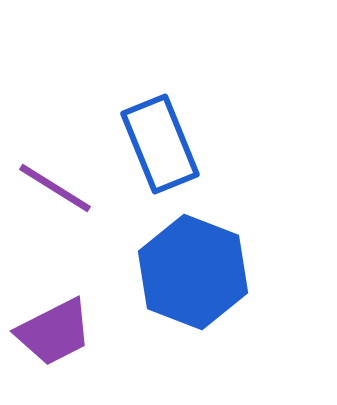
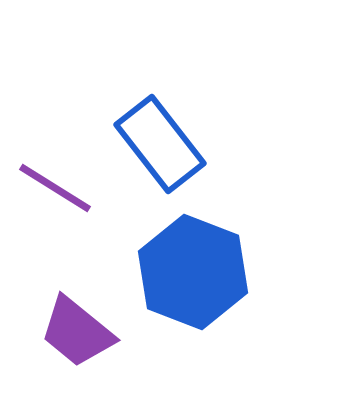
blue rectangle: rotated 16 degrees counterclockwise
purple trapezoid: moved 23 px right; rotated 66 degrees clockwise
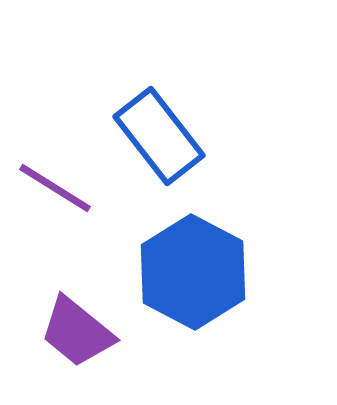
blue rectangle: moved 1 px left, 8 px up
blue hexagon: rotated 7 degrees clockwise
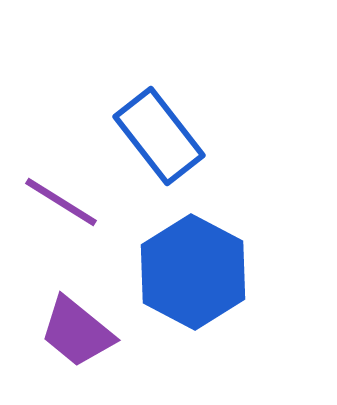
purple line: moved 6 px right, 14 px down
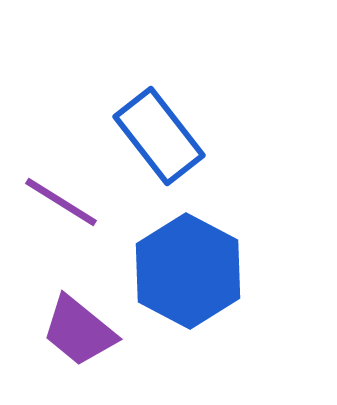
blue hexagon: moved 5 px left, 1 px up
purple trapezoid: moved 2 px right, 1 px up
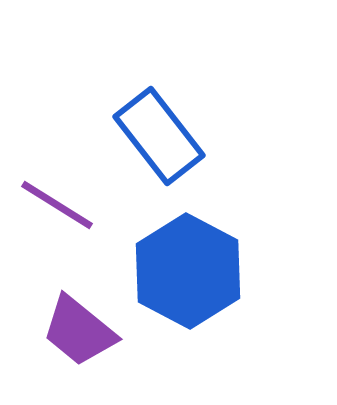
purple line: moved 4 px left, 3 px down
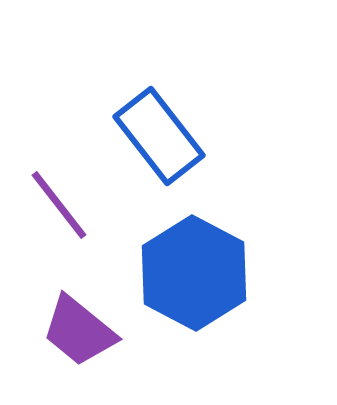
purple line: moved 2 px right; rotated 20 degrees clockwise
blue hexagon: moved 6 px right, 2 px down
